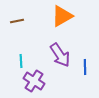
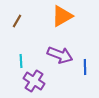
brown line: rotated 48 degrees counterclockwise
purple arrow: rotated 35 degrees counterclockwise
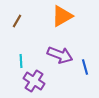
blue line: rotated 14 degrees counterclockwise
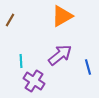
brown line: moved 7 px left, 1 px up
purple arrow: rotated 60 degrees counterclockwise
blue line: moved 3 px right
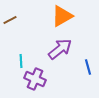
brown line: rotated 32 degrees clockwise
purple arrow: moved 6 px up
purple cross: moved 1 px right, 2 px up; rotated 10 degrees counterclockwise
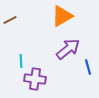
purple arrow: moved 8 px right
purple cross: rotated 15 degrees counterclockwise
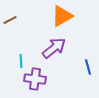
purple arrow: moved 14 px left, 1 px up
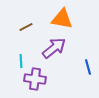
orange triangle: moved 3 px down; rotated 40 degrees clockwise
brown line: moved 16 px right, 7 px down
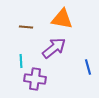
brown line: rotated 32 degrees clockwise
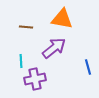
purple cross: rotated 20 degrees counterclockwise
